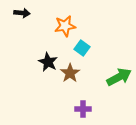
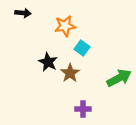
black arrow: moved 1 px right
green arrow: moved 1 px down
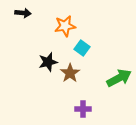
black star: rotated 30 degrees clockwise
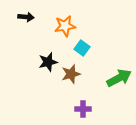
black arrow: moved 3 px right, 4 px down
brown star: moved 1 px right, 1 px down; rotated 18 degrees clockwise
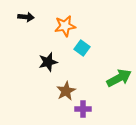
brown star: moved 5 px left, 17 px down; rotated 12 degrees counterclockwise
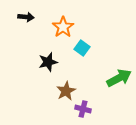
orange star: moved 2 px left, 1 px down; rotated 25 degrees counterclockwise
purple cross: rotated 14 degrees clockwise
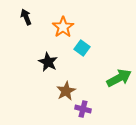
black arrow: rotated 119 degrees counterclockwise
black star: rotated 30 degrees counterclockwise
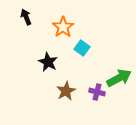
purple cross: moved 14 px right, 17 px up
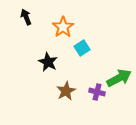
cyan square: rotated 21 degrees clockwise
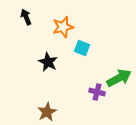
orange star: rotated 20 degrees clockwise
cyan square: rotated 35 degrees counterclockwise
brown star: moved 19 px left, 21 px down
